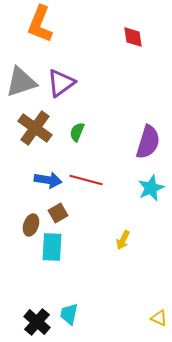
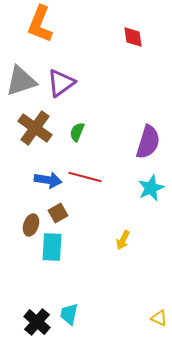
gray triangle: moved 1 px up
red line: moved 1 px left, 3 px up
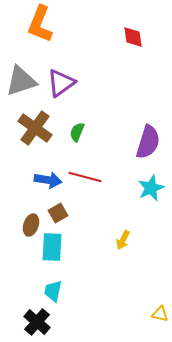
cyan trapezoid: moved 16 px left, 23 px up
yellow triangle: moved 1 px right, 4 px up; rotated 12 degrees counterclockwise
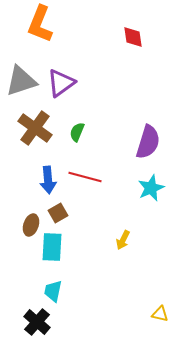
blue arrow: rotated 76 degrees clockwise
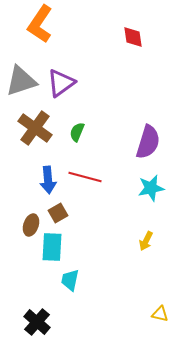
orange L-shape: rotated 12 degrees clockwise
cyan star: rotated 12 degrees clockwise
yellow arrow: moved 23 px right, 1 px down
cyan trapezoid: moved 17 px right, 11 px up
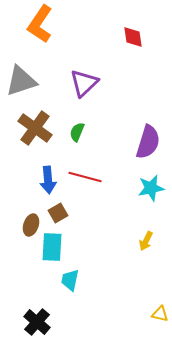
purple triangle: moved 23 px right; rotated 8 degrees counterclockwise
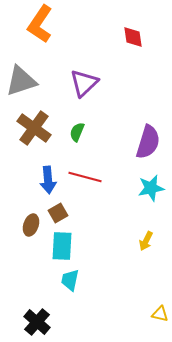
brown cross: moved 1 px left
cyan rectangle: moved 10 px right, 1 px up
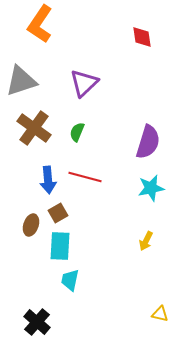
red diamond: moved 9 px right
cyan rectangle: moved 2 px left
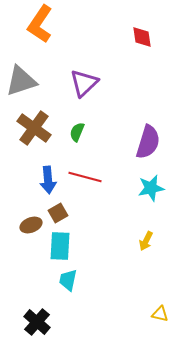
brown ellipse: rotated 50 degrees clockwise
cyan trapezoid: moved 2 px left
